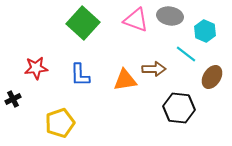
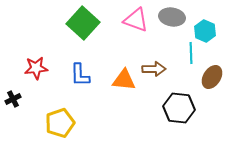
gray ellipse: moved 2 px right, 1 px down
cyan line: moved 5 px right, 1 px up; rotated 50 degrees clockwise
orange triangle: moved 1 px left; rotated 15 degrees clockwise
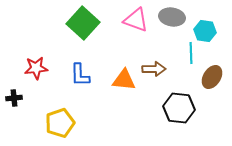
cyan hexagon: rotated 15 degrees counterclockwise
black cross: moved 1 px right, 1 px up; rotated 21 degrees clockwise
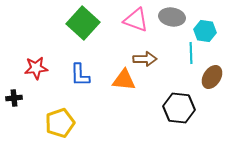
brown arrow: moved 9 px left, 10 px up
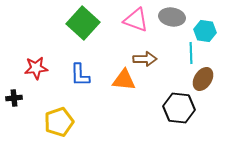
brown ellipse: moved 9 px left, 2 px down
yellow pentagon: moved 1 px left, 1 px up
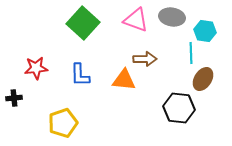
yellow pentagon: moved 4 px right, 1 px down
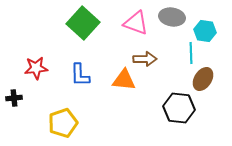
pink triangle: moved 3 px down
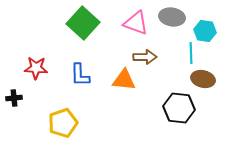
brown arrow: moved 2 px up
red star: rotated 10 degrees clockwise
brown ellipse: rotated 70 degrees clockwise
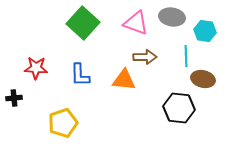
cyan line: moved 5 px left, 3 px down
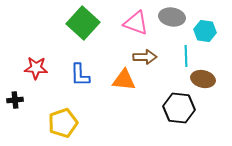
black cross: moved 1 px right, 2 px down
